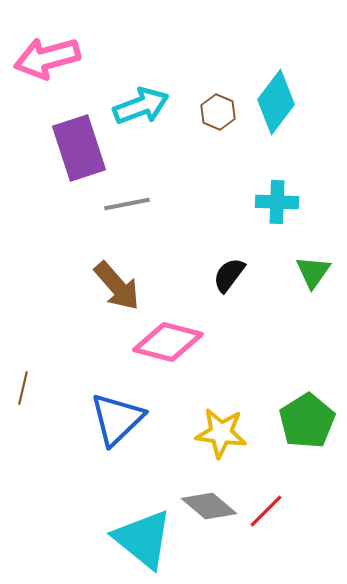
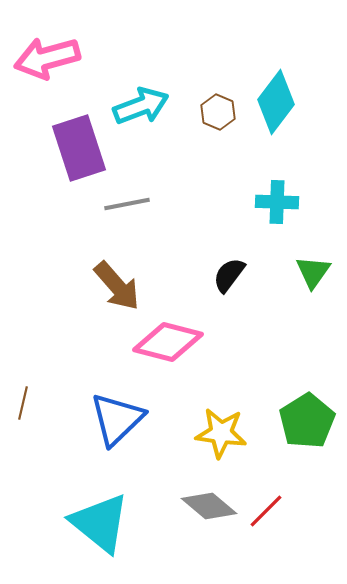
brown line: moved 15 px down
cyan triangle: moved 43 px left, 16 px up
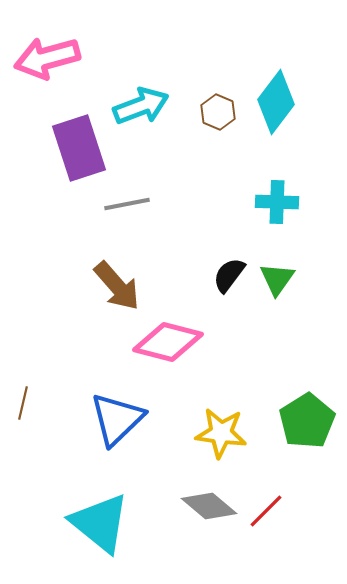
green triangle: moved 36 px left, 7 px down
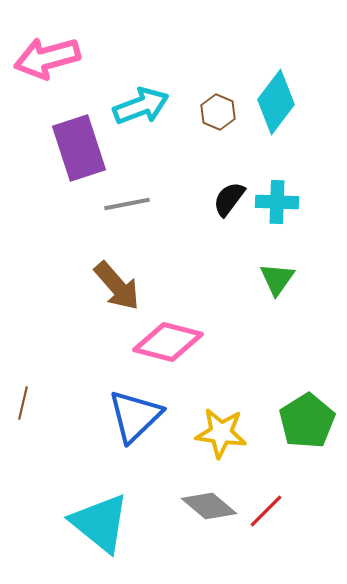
black semicircle: moved 76 px up
blue triangle: moved 18 px right, 3 px up
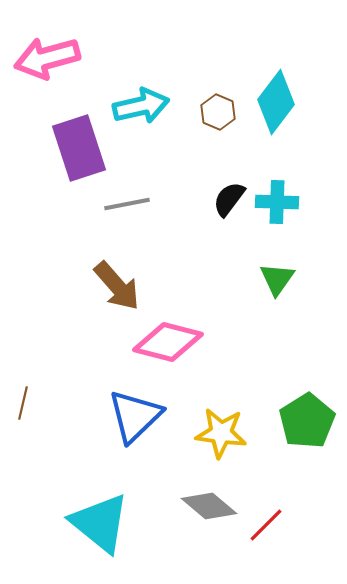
cyan arrow: rotated 8 degrees clockwise
red line: moved 14 px down
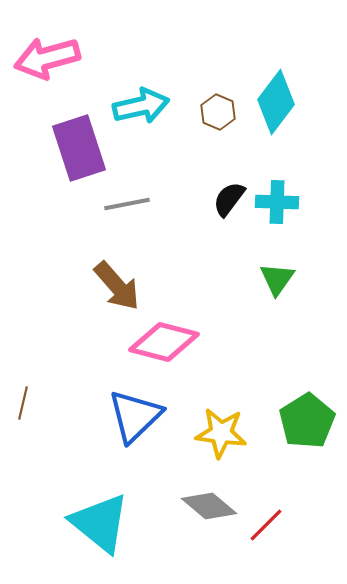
pink diamond: moved 4 px left
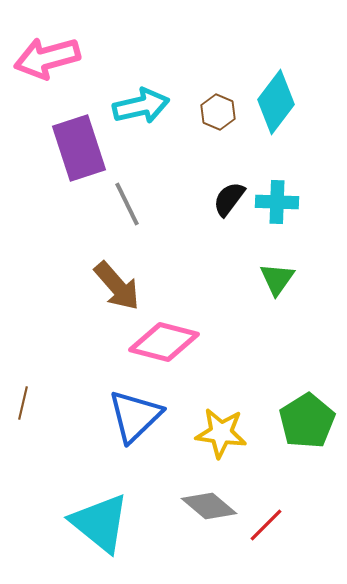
gray line: rotated 75 degrees clockwise
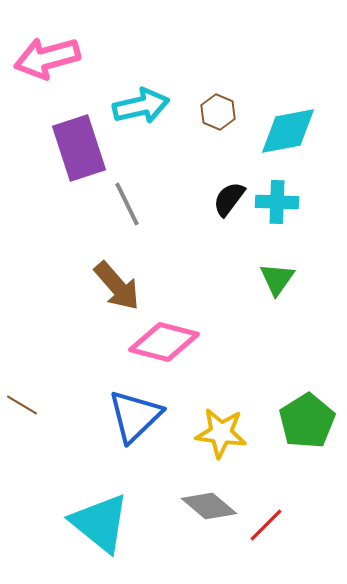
cyan diamond: moved 12 px right, 29 px down; rotated 42 degrees clockwise
brown line: moved 1 px left, 2 px down; rotated 72 degrees counterclockwise
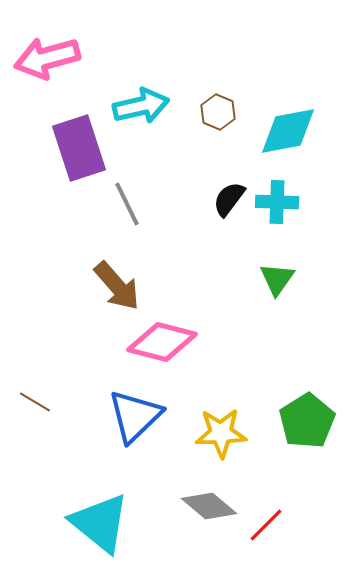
pink diamond: moved 2 px left
brown line: moved 13 px right, 3 px up
yellow star: rotated 9 degrees counterclockwise
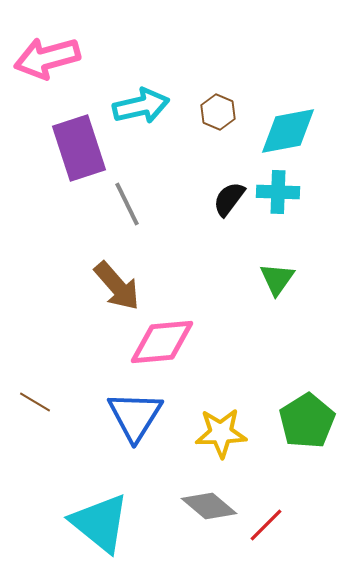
cyan cross: moved 1 px right, 10 px up
pink diamond: rotated 20 degrees counterclockwise
blue triangle: rotated 14 degrees counterclockwise
